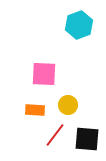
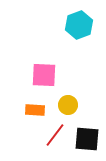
pink square: moved 1 px down
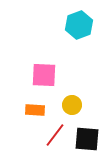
yellow circle: moved 4 px right
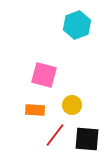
cyan hexagon: moved 2 px left
pink square: rotated 12 degrees clockwise
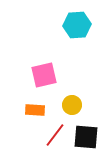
cyan hexagon: rotated 16 degrees clockwise
pink square: rotated 28 degrees counterclockwise
black square: moved 1 px left, 2 px up
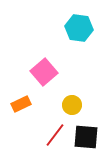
cyan hexagon: moved 2 px right, 3 px down; rotated 12 degrees clockwise
pink square: moved 3 px up; rotated 28 degrees counterclockwise
orange rectangle: moved 14 px left, 6 px up; rotated 30 degrees counterclockwise
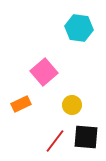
red line: moved 6 px down
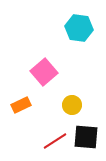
orange rectangle: moved 1 px down
red line: rotated 20 degrees clockwise
